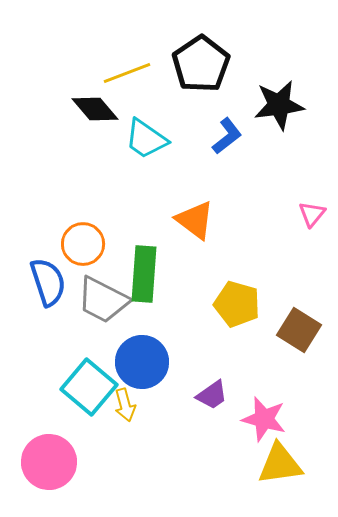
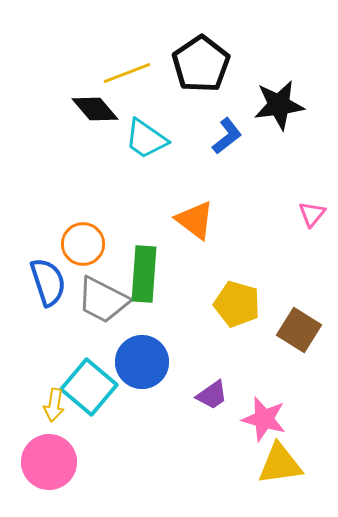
yellow arrow: moved 71 px left; rotated 24 degrees clockwise
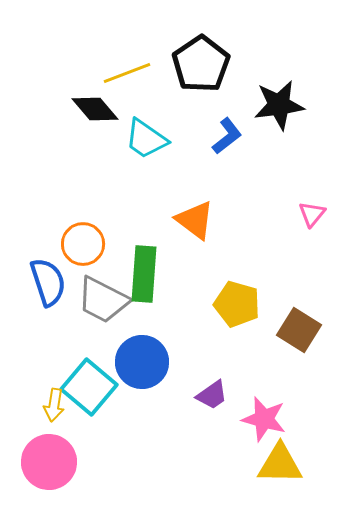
yellow triangle: rotated 9 degrees clockwise
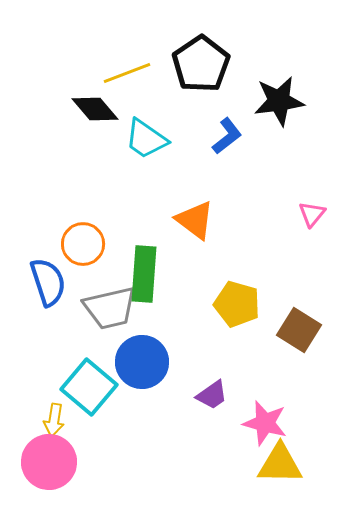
black star: moved 4 px up
gray trapezoid: moved 7 px right, 8 px down; rotated 40 degrees counterclockwise
yellow arrow: moved 15 px down
pink star: moved 1 px right, 4 px down
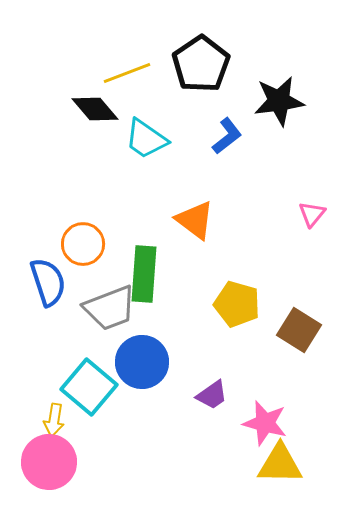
gray trapezoid: rotated 8 degrees counterclockwise
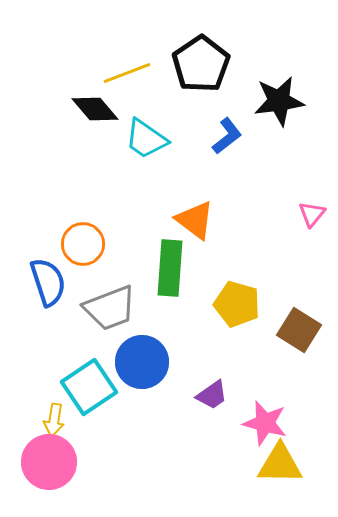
green rectangle: moved 26 px right, 6 px up
cyan square: rotated 16 degrees clockwise
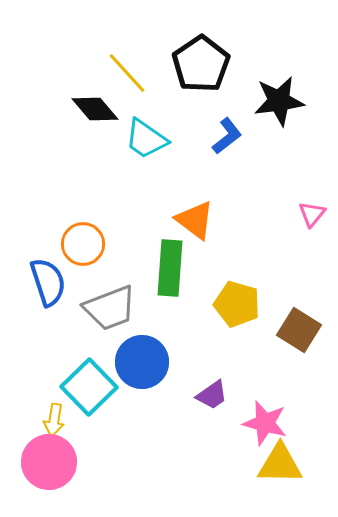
yellow line: rotated 69 degrees clockwise
cyan square: rotated 10 degrees counterclockwise
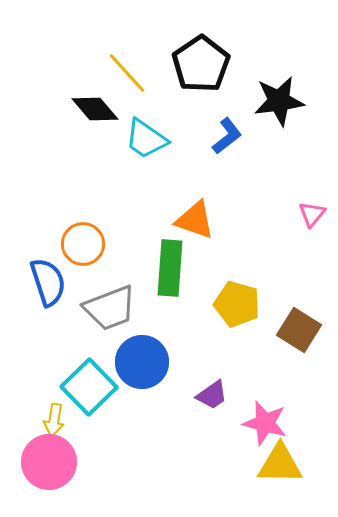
orange triangle: rotated 18 degrees counterclockwise
